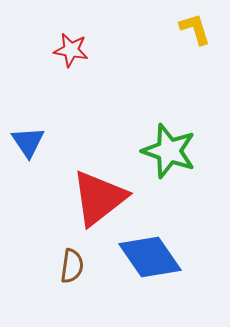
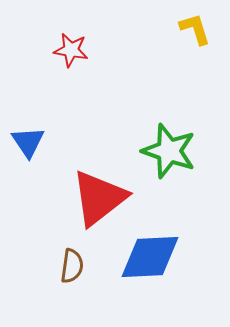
blue diamond: rotated 58 degrees counterclockwise
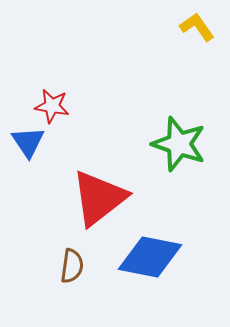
yellow L-shape: moved 2 px right, 2 px up; rotated 18 degrees counterclockwise
red star: moved 19 px left, 56 px down
green star: moved 10 px right, 7 px up
blue diamond: rotated 14 degrees clockwise
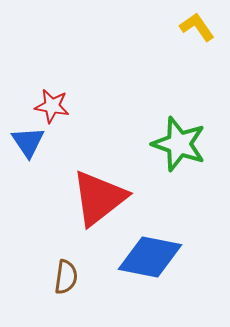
brown semicircle: moved 6 px left, 11 px down
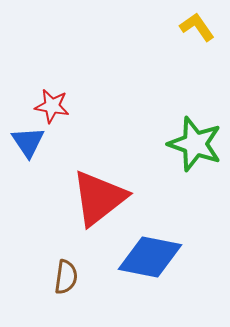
green star: moved 16 px right
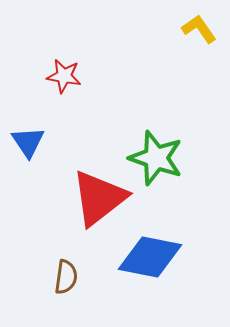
yellow L-shape: moved 2 px right, 2 px down
red star: moved 12 px right, 30 px up
green star: moved 39 px left, 14 px down
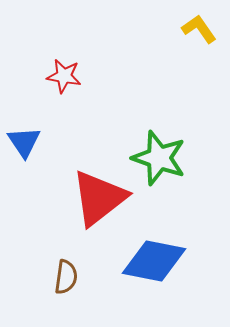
blue triangle: moved 4 px left
green star: moved 3 px right
blue diamond: moved 4 px right, 4 px down
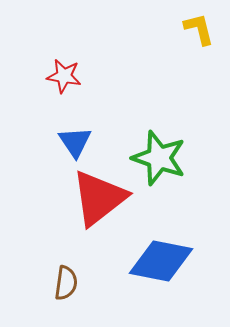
yellow L-shape: rotated 21 degrees clockwise
blue triangle: moved 51 px right
blue diamond: moved 7 px right
brown semicircle: moved 6 px down
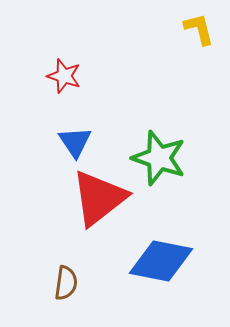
red star: rotated 8 degrees clockwise
